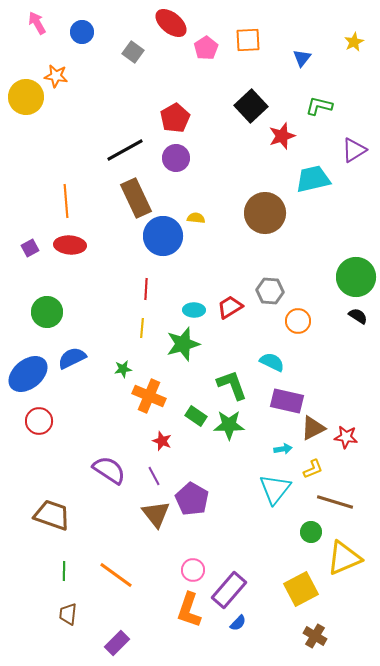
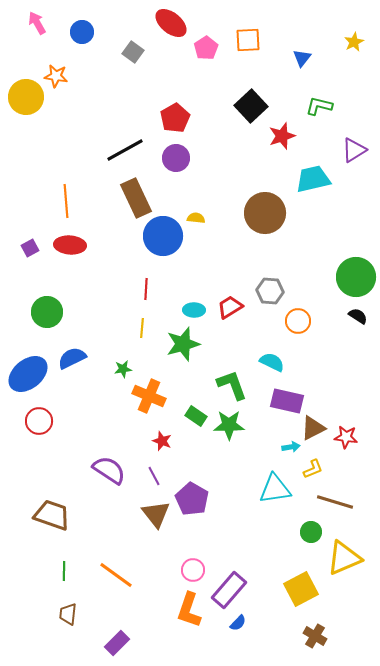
cyan arrow at (283, 449): moved 8 px right, 2 px up
cyan triangle at (275, 489): rotated 44 degrees clockwise
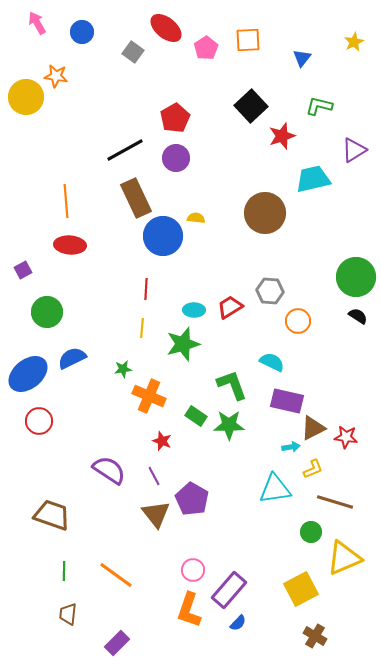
red ellipse at (171, 23): moved 5 px left, 5 px down
purple square at (30, 248): moved 7 px left, 22 px down
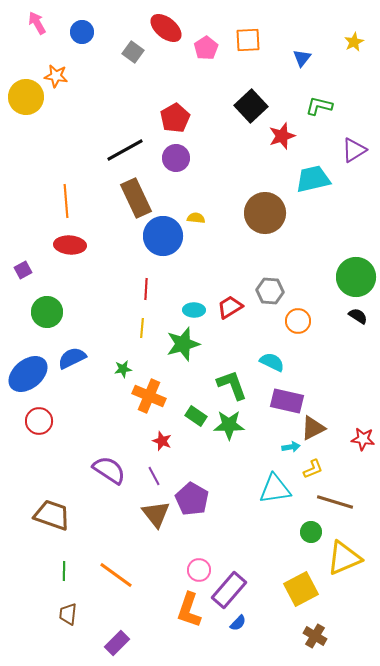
red star at (346, 437): moved 17 px right, 2 px down
pink circle at (193, 570): moved 6 px right
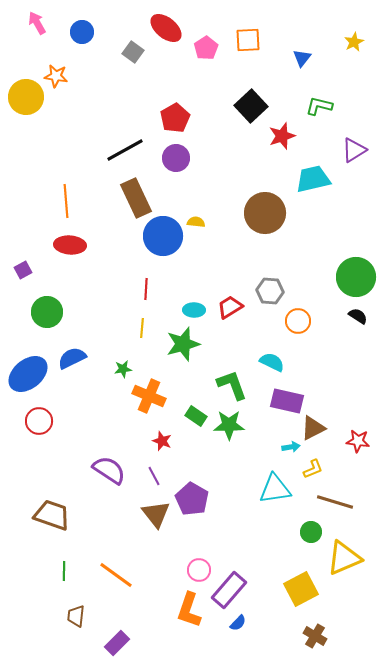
yellow semicircle at (196, 218): moved 4 px down
red star at (363, 439): moved 5 px left, 2 px down
brown trapezoid at (68, 614): moved 8 px right, 2 px down
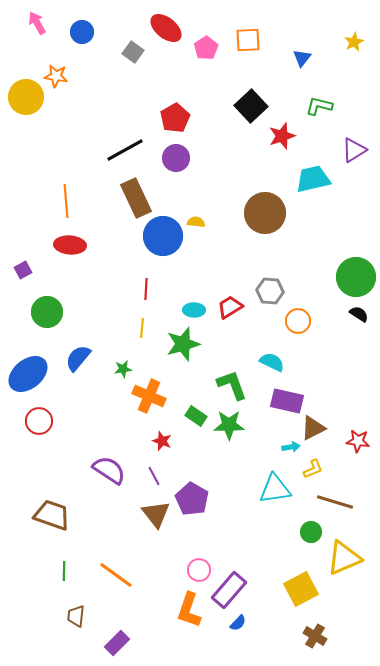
black semicircle at (358, 316): moved 1 px right, 2 px up
blue semicircle at (72, 358): moved 6 px right; rotated 24 degrees counterclockwise
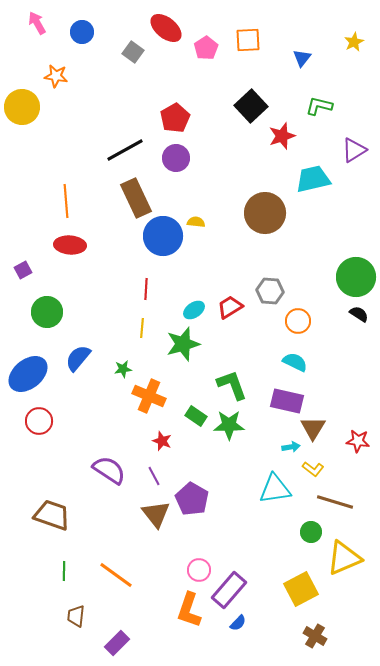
yellow circle at (26, 97): moved 4 px left, 10 px down
cyan ellipse at (194, 310): rotated 35 degrees counterclockwise
cyan semicircle at (272, 362): moved 23 px right
brown triangle at (313, 428): rotated 32 degrees counterclockwise
yellow L-shape at (313, 469): rotated 60 degrees clockwise
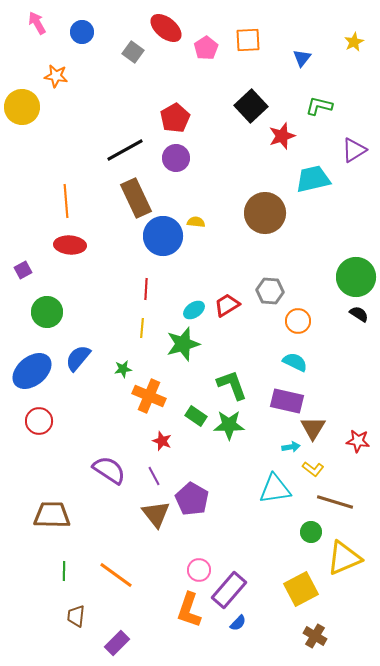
red trapezoid at (230, 307): moved 3 px left, 2 px up
blue ellipse at (28, 374): moved 4 px right, 3 px up
brown trapezoid at (52, 515): rotated 18 degrees counterclockwise
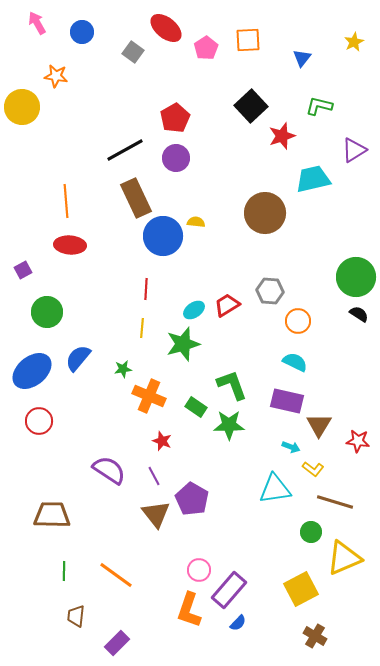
green rectangle at (196, 416): moved 9 px up
brown triangle at (313, 428): moved 6 px right, 3 px up
cyan arrow at (291, 447): rotated 30 degrees clockwise
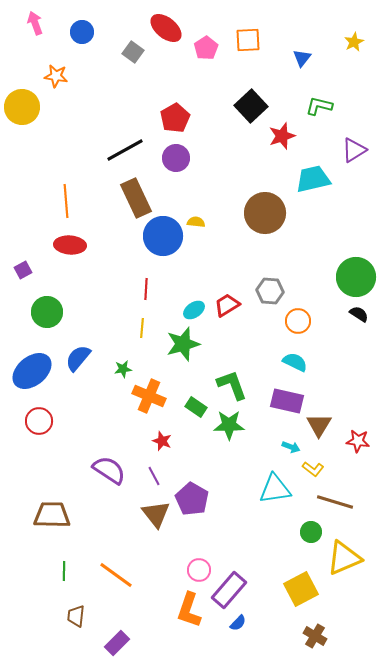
pink arrow at (37, 23): moved 2 px left; rotated 10 degrees clockwise
